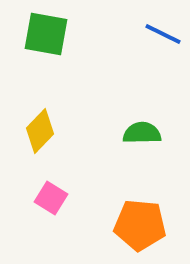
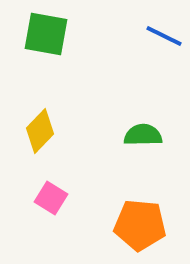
blue line: moved 1 px right, 2 px down
green semicircle: moved 1 px right, 2 px down
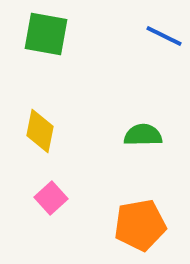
yellow diamond: rotated 33 degrees counterclockwise
pink square: rotated 16 degrees clockwise
orange pentagon: rotated 15 degrees counterclockwise
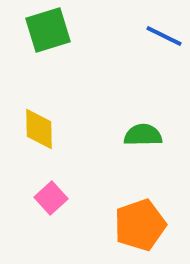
green square: moved 2 px right, 4 px up; rotated 27 degrees counterclockwise
yellow diamond: moved 1 px left, 2 px up; rotated 12 degrees counterclockwise
orange pentagon: rotated 9 degrees counterclockwise
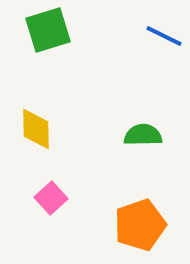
yellow diamond: moved 3 px left
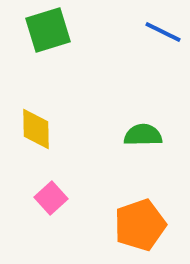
blue line: moved 1 px left, 4 px up
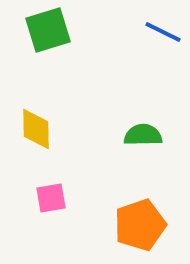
pink square: rotated 32 degrees clockwise
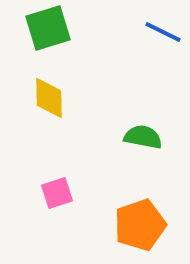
green square: moved 2 px up
yellow diamond: moved 13 px right, 31 px up
green semicircle: moved 2 px down; rotated 12 degrees clockwise
pink square: moved 6 px right, 5 px up; rotated 8 degrees counterclockwise
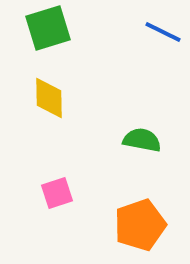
green semicircle: moved 1 px left, 3 px down
